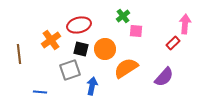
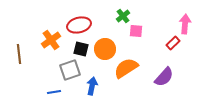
blue line: moved 14 px right; rotated 16 degrees counterclockwise
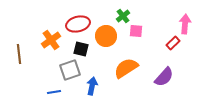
red ellipse: moved 1 px left, 1 px up
orange circle: moved 1 px right, 13 px up
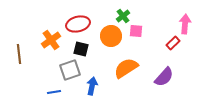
orange circle: moved 5 px right
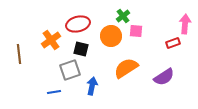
red rectangle: rotated 24 degrees clockwise
purple semicircle: rotated 15 degrees clockwise
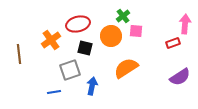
black square: moved 4 px right, 1 px up
purple semicircle: moved 16 px right
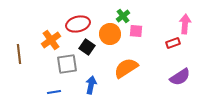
orange circle: moved 1 px left, 2 px up
black square: moved 2 px right, 1 px up; rotated 21 degrees clockwise
gray square: moved 3 px left, 6 px up; rotated 10 degrees clockwise
blue arrow: moved 1 px left, 1 px up
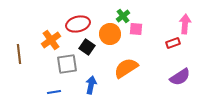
pink square: moved 2 px up
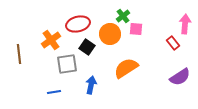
red rectangle: rotated 72 degrees clockwise
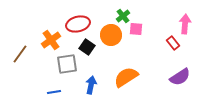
orange circle: moved 1 px right, 1 px down
brown line: moved 1 px right; rotated 42 degrees clockwise
orange semicircle: moved 9 px down
